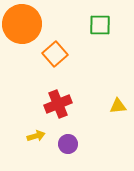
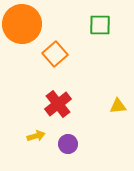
red cross: rotated 16 degrees counterclockwise
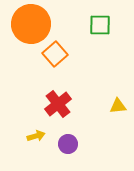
orange circle: moved 9 px right
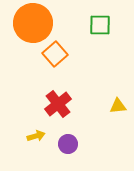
orange circle: moved 2 px right, 1 px up
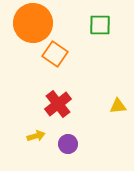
orange square: rotated 15 degrees counterclockwise
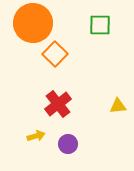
orange square: rotated 10 degrees clockwise
